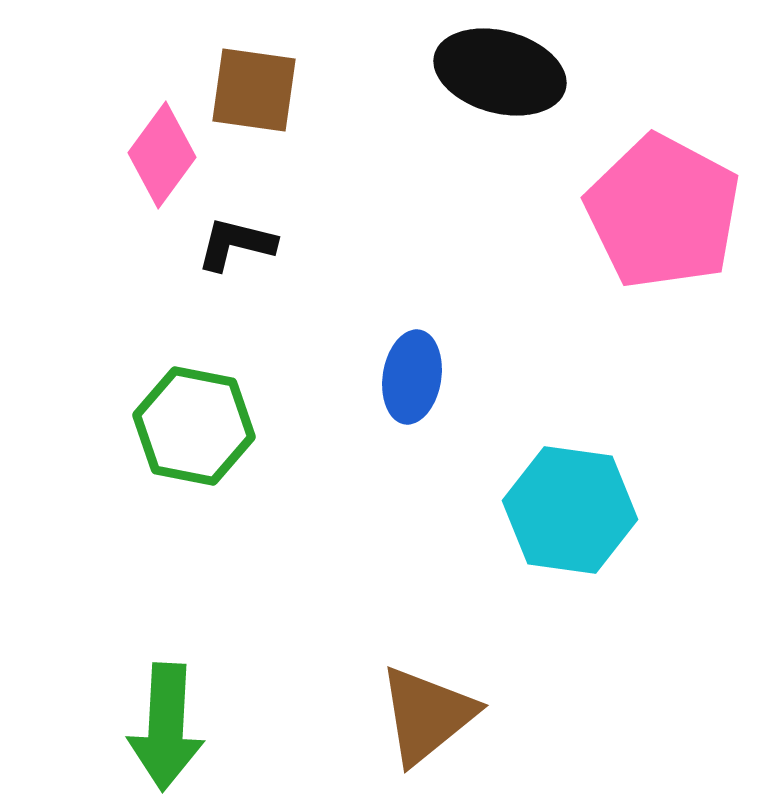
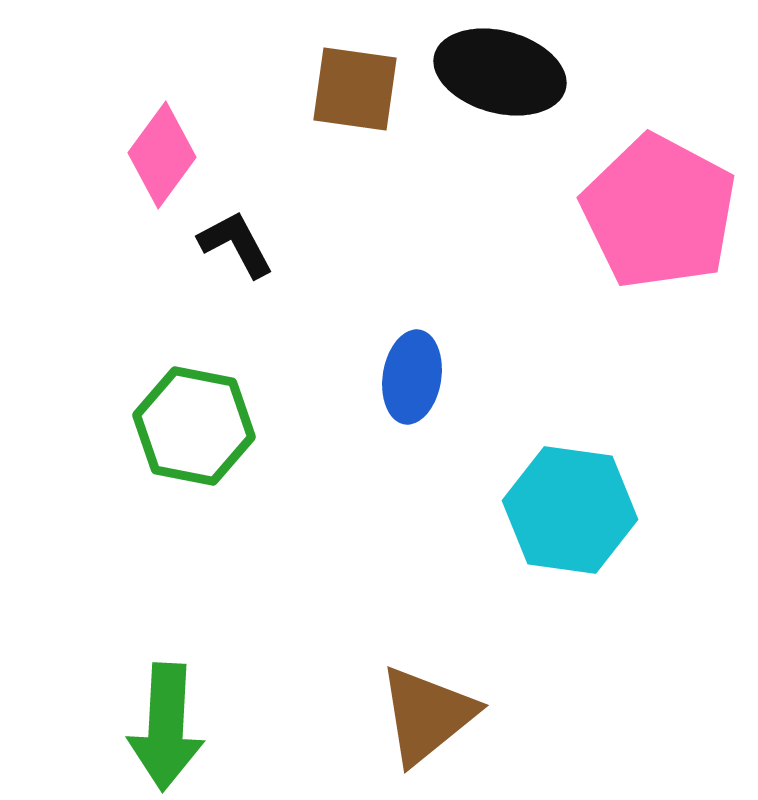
brown square: moved 101 px right, 1 px up
pink pentagon: moved 4 px left
black L-shape: rotated 48 degrees clockwise
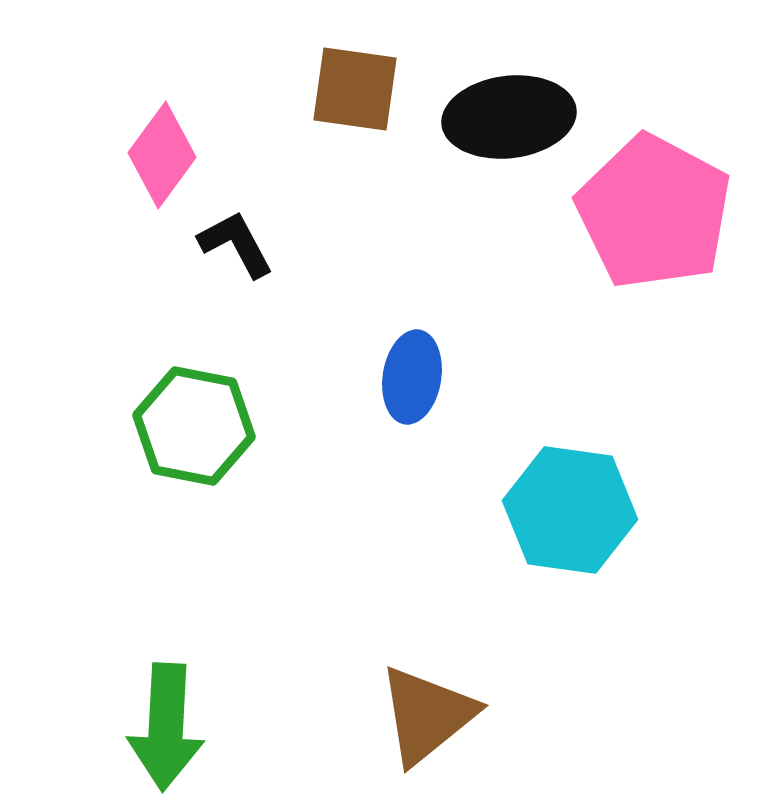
black ellipse: moved 9 px right, 45 px down; rotated 22 degrees counterclockwise
pink pentagon: moved 5 px left
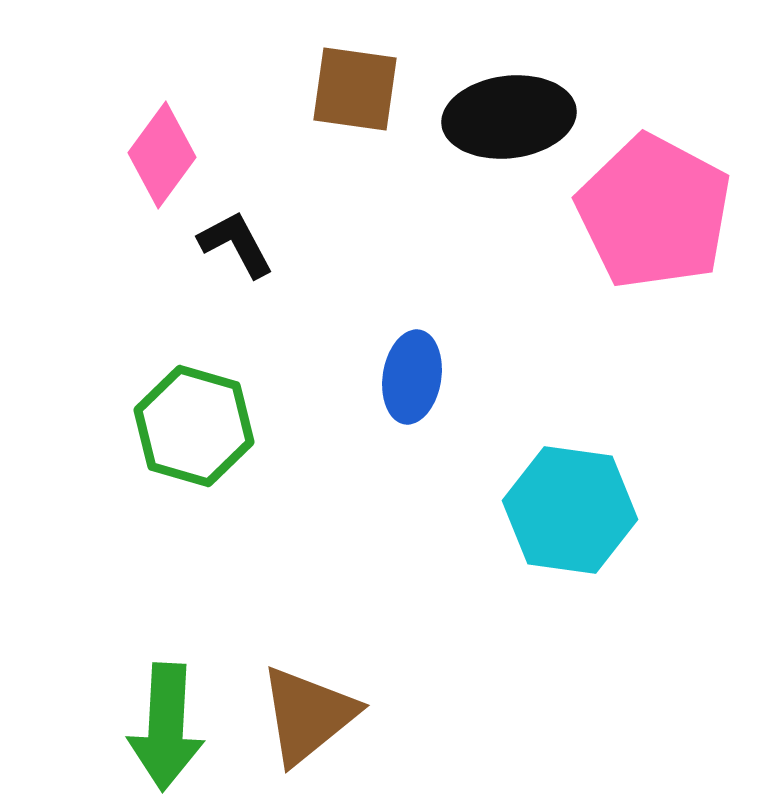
green hexagon: rotated 5 degrees clockwise
brown triangle: moved 119 px left
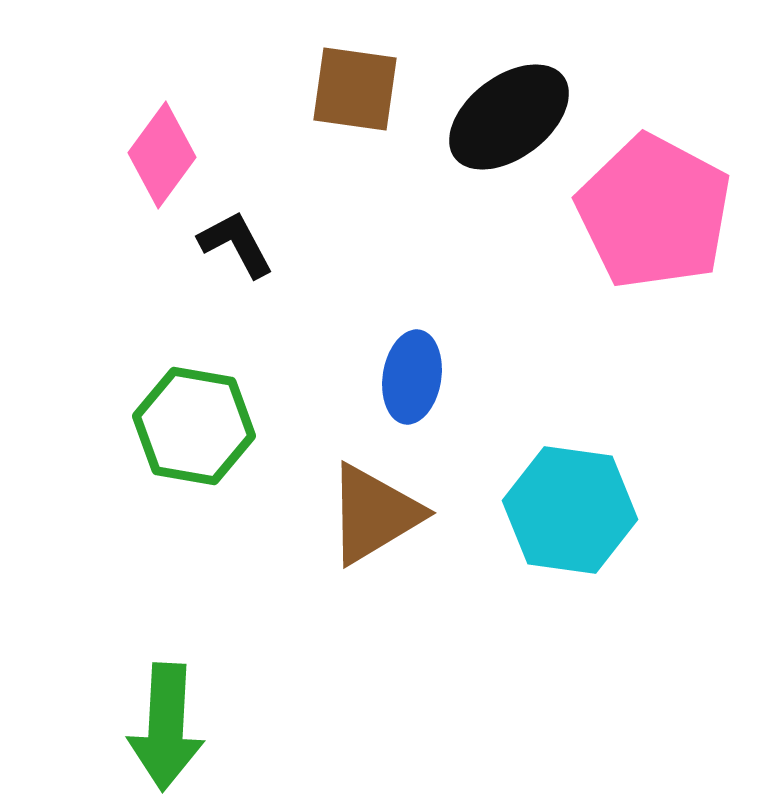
black ellipse: rotated 30 degrees counterclockwise
green hexagon: rotated 6 degrees counterclockwise
brown triangle: moved 66 px right, 201 px up; rotated 8 degrees clockwise
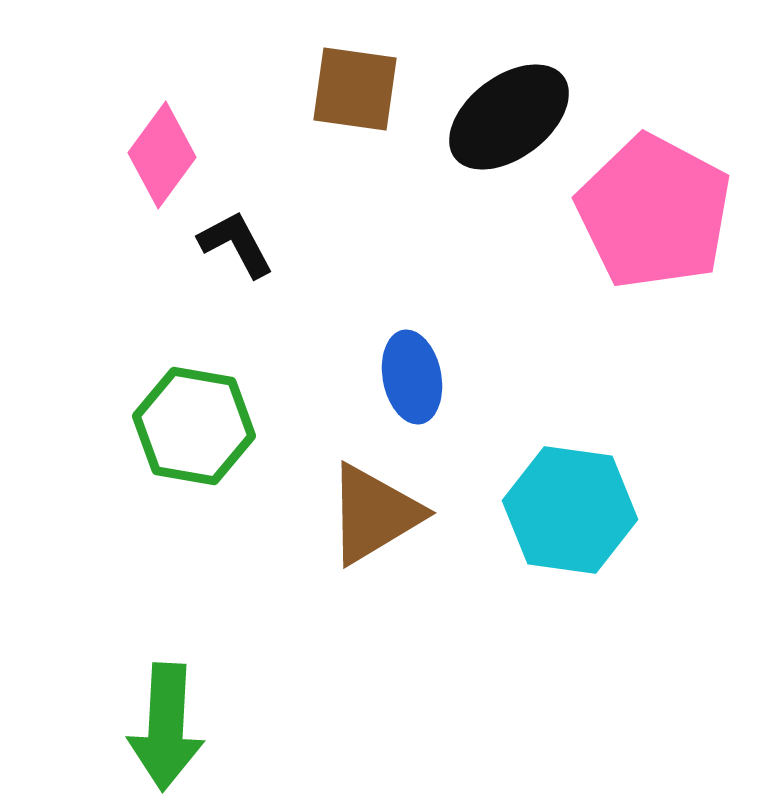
blue ellipse: rotated 20 degrees counterclockwise
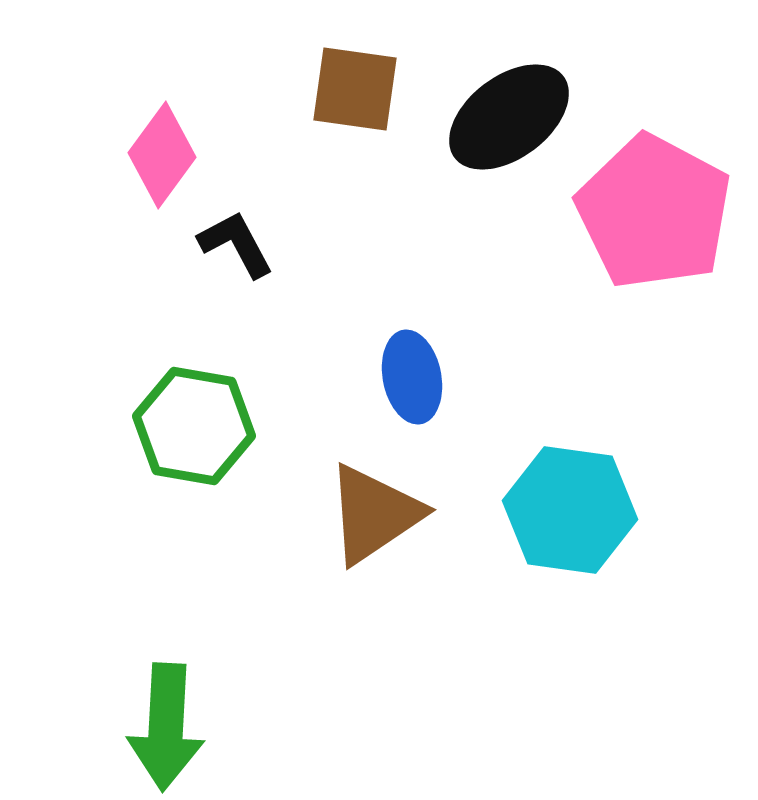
brown triangle: rotated 3 degrees counterclockwise
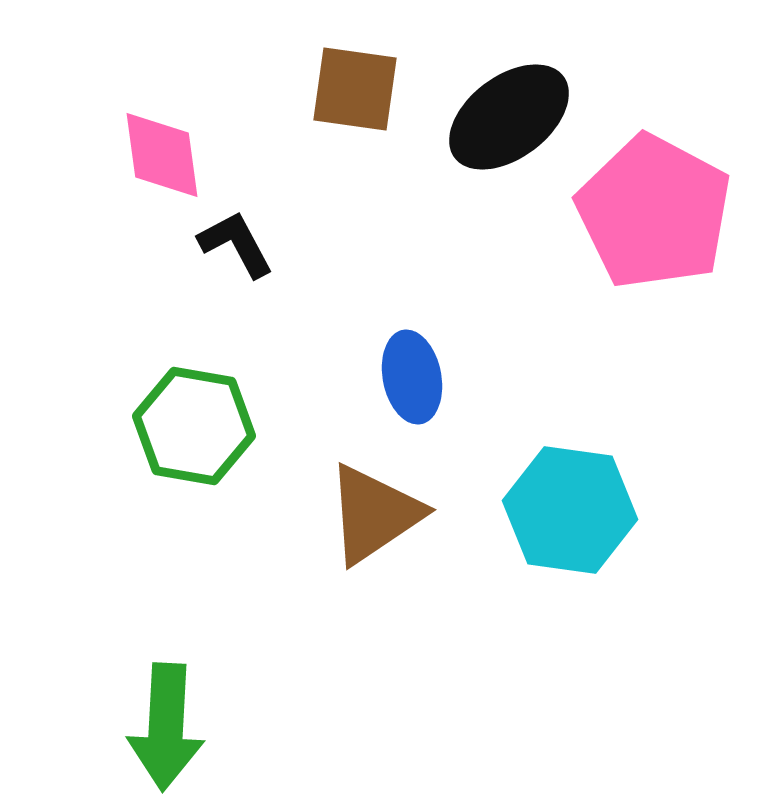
pink diamond: rotated 44 degrees counterclockwise
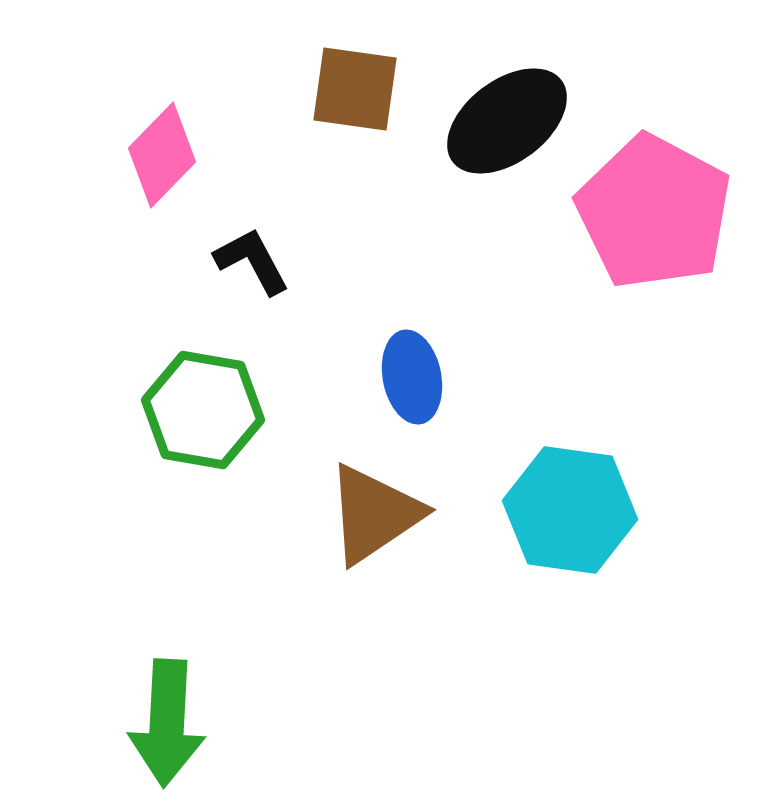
black ellipse: moved 2 px left, 4 px down
pink diamond: rotated 52 degrees clockwise
black L-shape: moved 16 px right, 17 px down
green hexagon: moved 9 px right, 16 px up
green arrow: moved 1 px right, 4 px up
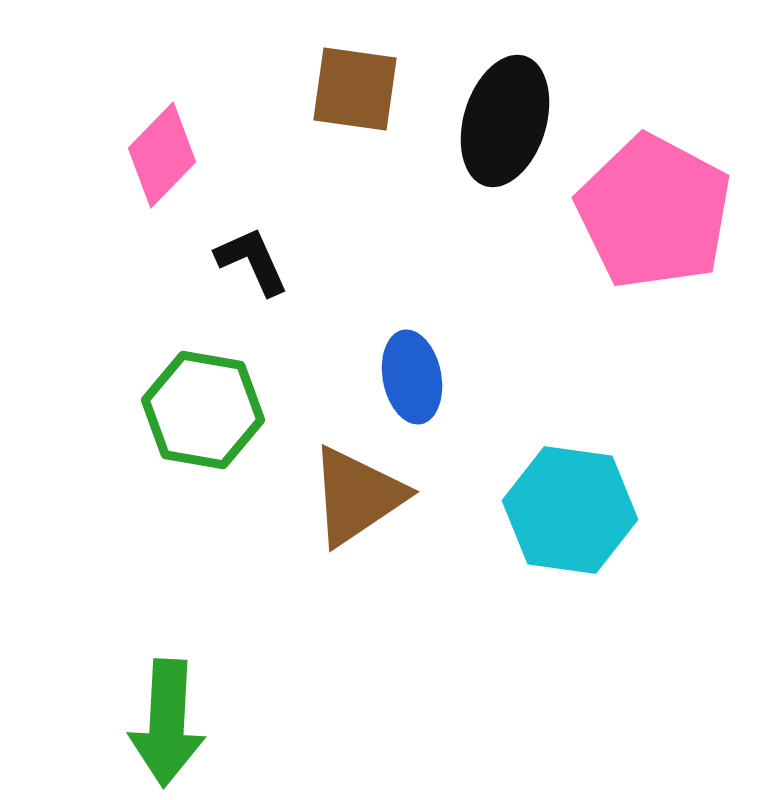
black ellipse: moved 2 px left; rotated 36 degrees counterclockwise
black L-shape: rotated 4 degrees clockwise
brown triangle: moved 17 px left, 18 px up
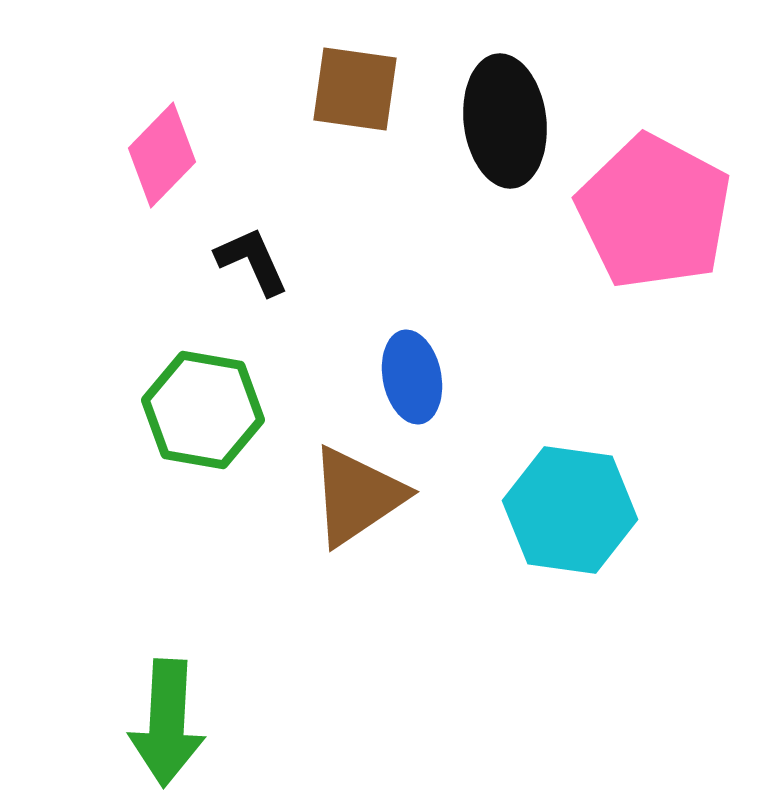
black ellipse: rotated 24 degrees counterclockwise
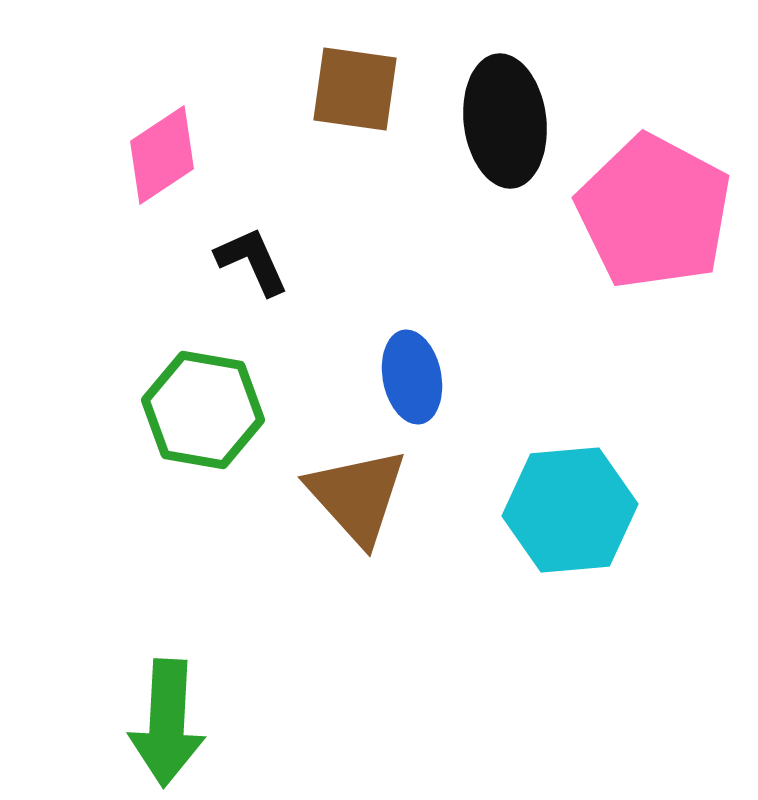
pink diamond: rotated 12 degrees clockwise
brown triangle: rotated 38 degrees counterclockwise
cyan hexagon: rotated 13 degrees counterclockwise
